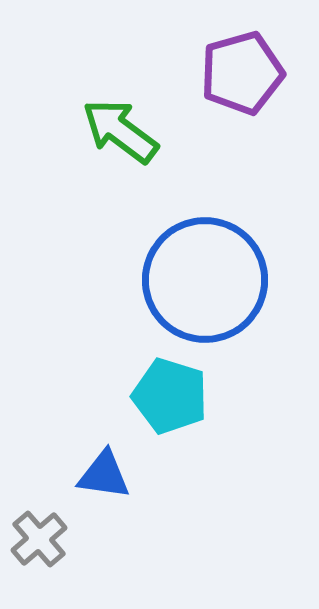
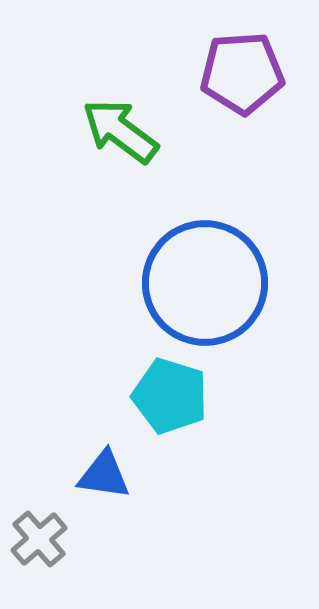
purple pentagon: rotated 12 degrees clockwise
blue circle: moved 3 px down
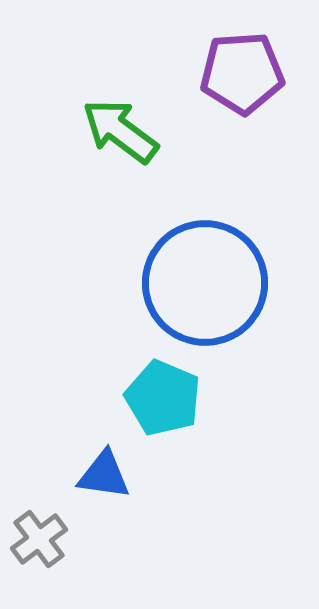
cyan pentagon: moved 7 px left, 2 px down; rotated 6 degrees clockwise
gray cross: rotated 4 degrees clockwise
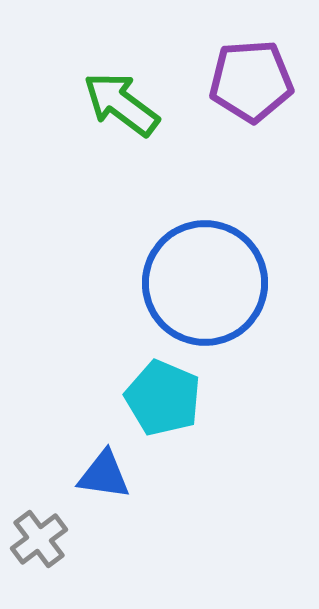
purple pentagon: moved 9 px right, 8 px down
green arrow: moved 1 px right, 27 px up
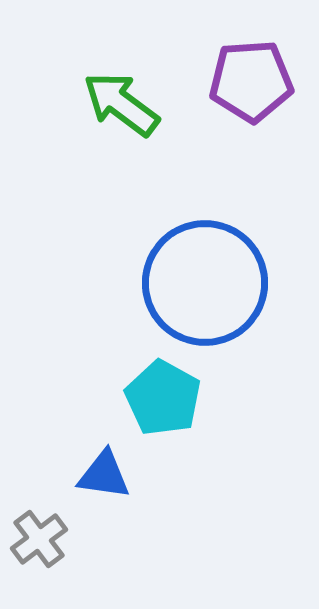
cyan pentagon: rotated 6 degrees clockwise
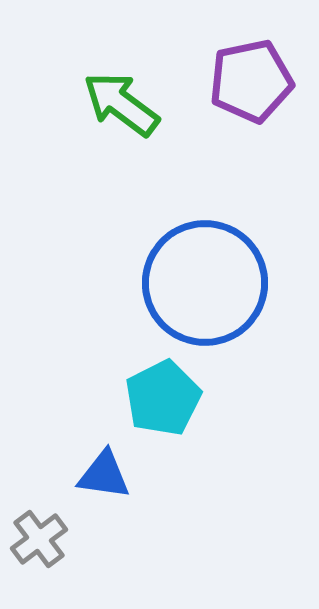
purple pentagon: rotated 8 degrees counterclockwise
cyan pentagon: rotated 16 degrees clockwise
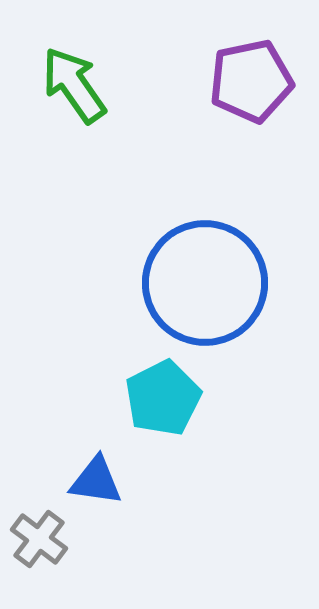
green arrow: moved 47 px left, 19 px up; rotated 18 degrees clockwise
blue triangle: moved 8 px left, 6 px down
gray cross: rotated 16 degrees counterclockwise
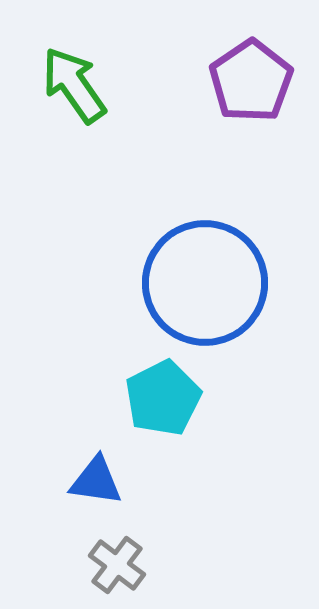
purple pentagon: rotated 22 degrees counterclockwise
gray cross: moved 78 px right, 26 px down
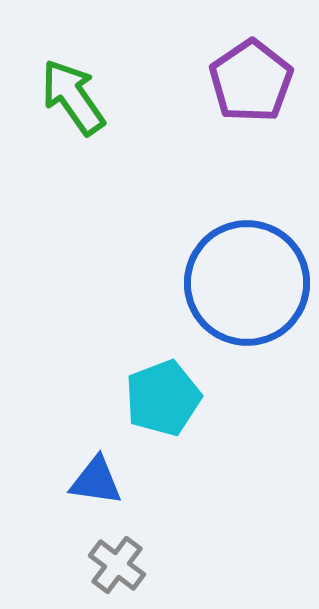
green arrow: moved 1 px left, 12 px down
blue circle: moved 42 px right
cyan pentagon: rotated 6 degrees clockwise
